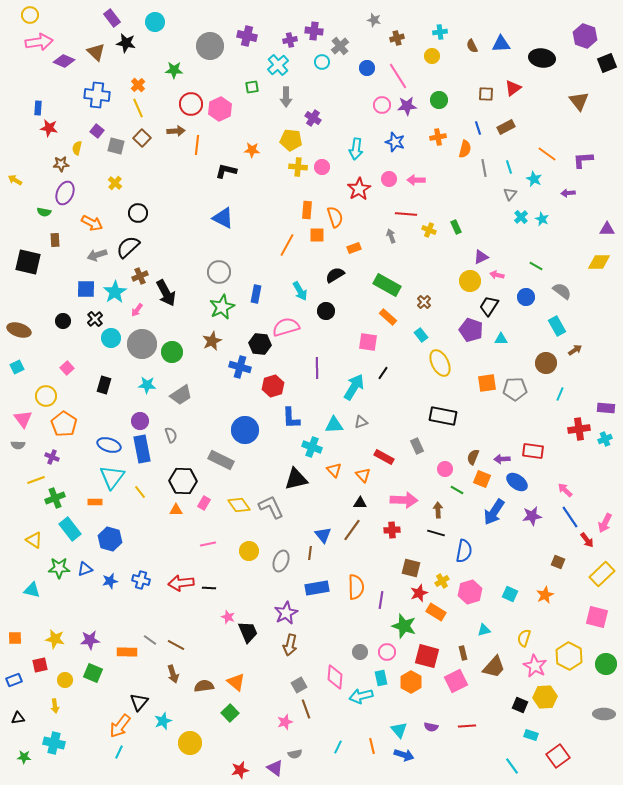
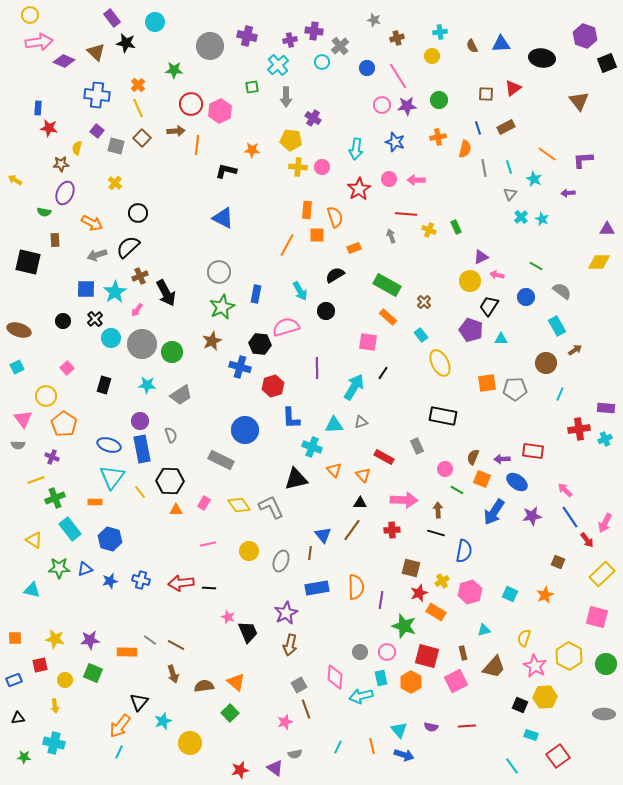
pink hexagon at (220, 109): moved 2 px down
black hexagon at (183, 481): moved 13 px left
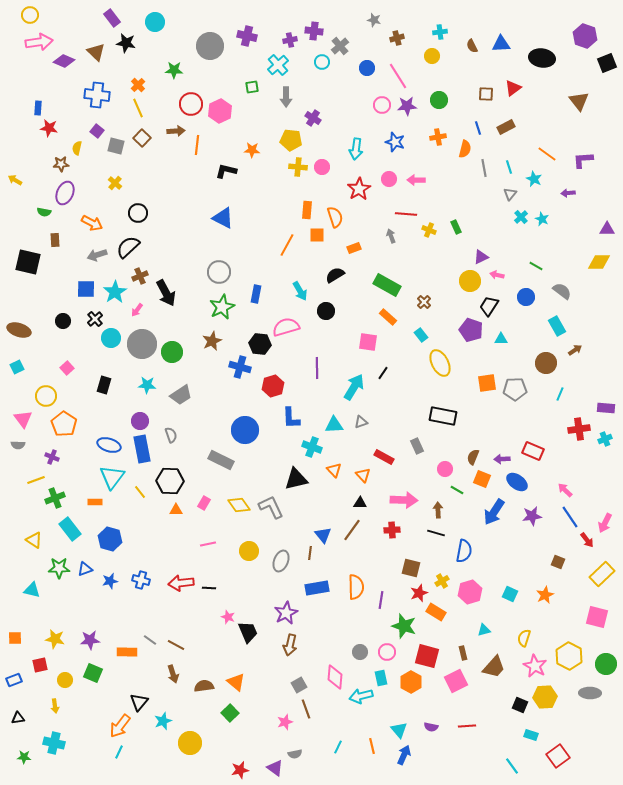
red rectangle at (533, 451): rotated 15 degrees clockwise
gray ellipse at (604, 714): moved 14 px left, 21 px up
blue arrow at (404, 755): rotated 84 degrees counterclockwise
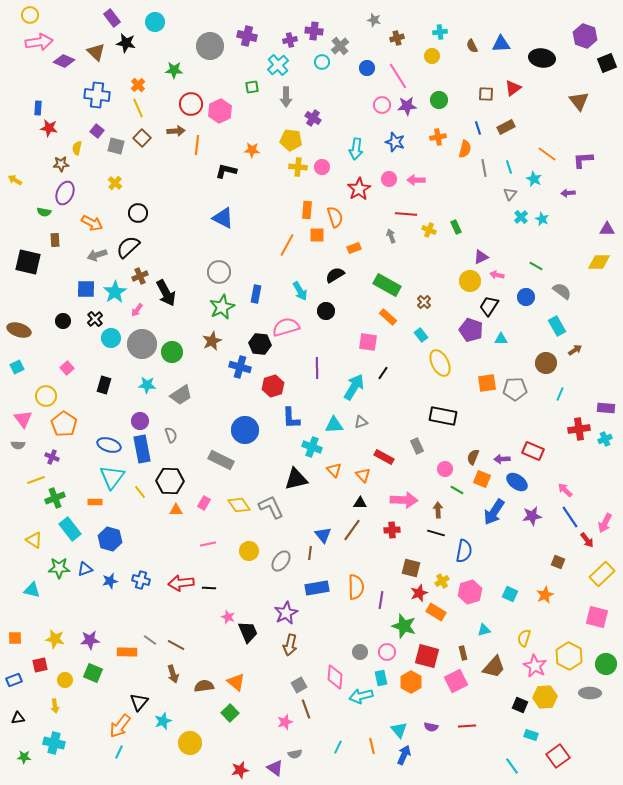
gray ellipse at (281, 561): rotated 15 degrees clockwise
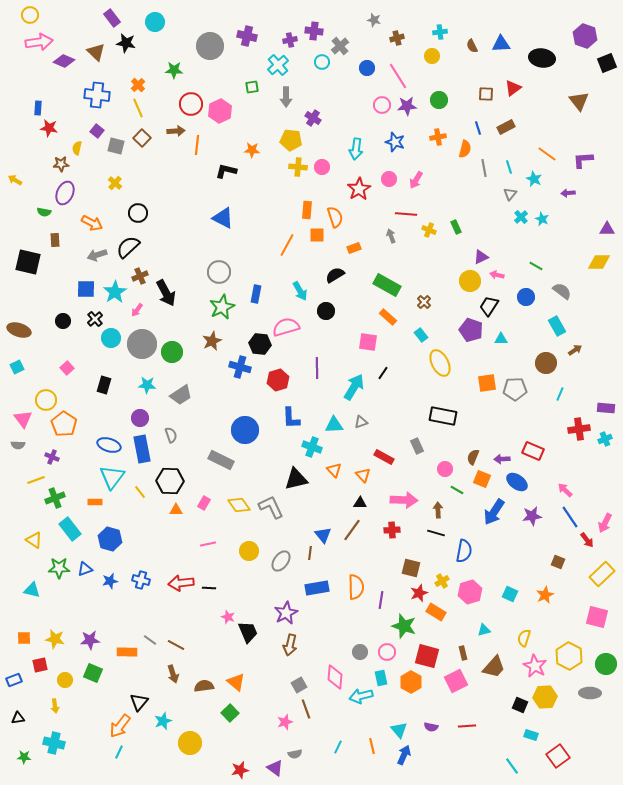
pink arrow at (416, 180): rotated 60 degrees counterclockwise
red hexagon at (273, 386): moved 5 px right, 6 px up
yellow circle at (46, 396): moved 4 px down
purple circle at (140, 421): moved 3 px up
orange square at (15, 638): moved 9 px right
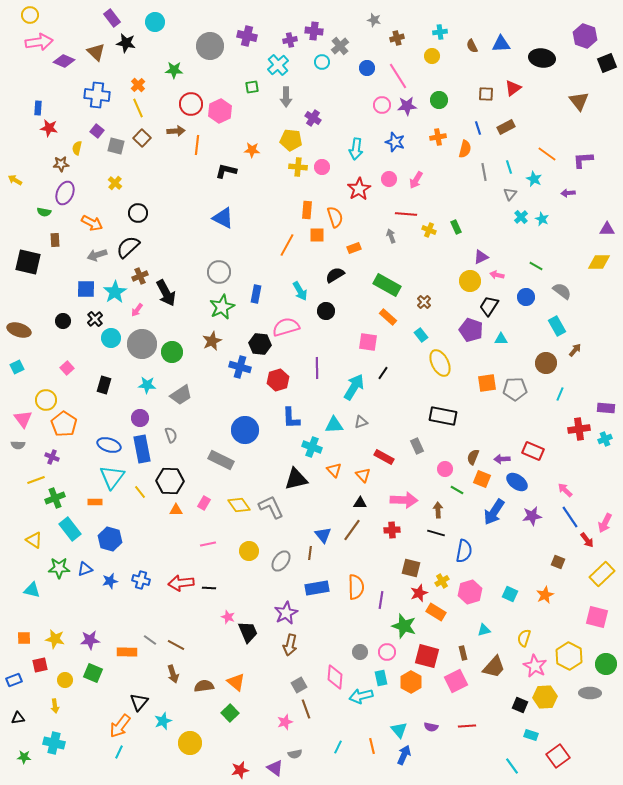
gray line at (484, 168): moved 4 px down
brown arrow at (575, 350): rotated 16 degrees counterclockwise
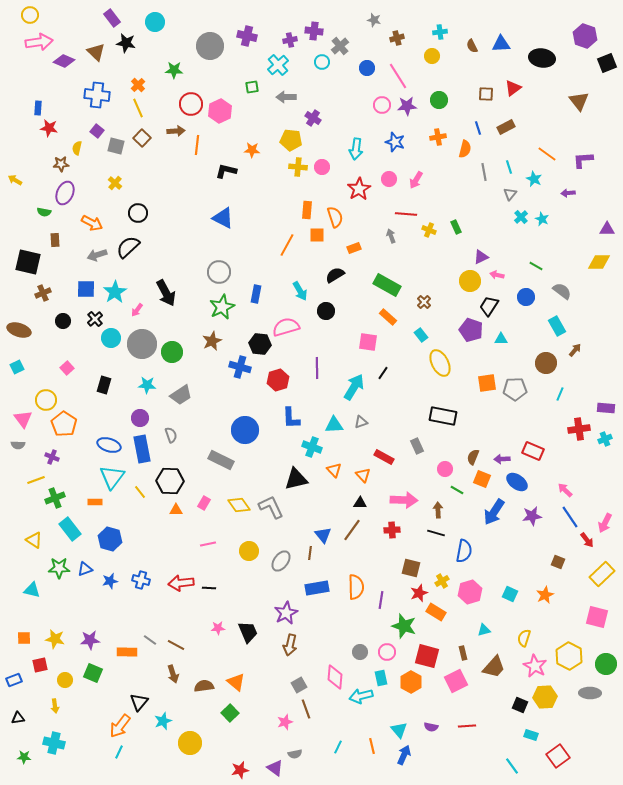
gray arrow at (286, 97): rotated 90 degrees clockwise
brown cross at (140, 276): moved 97 px left, 17 px down
pink star at (228, 617): moved 10 px left, 11 px down; rotated 24 degrees counterclockwise
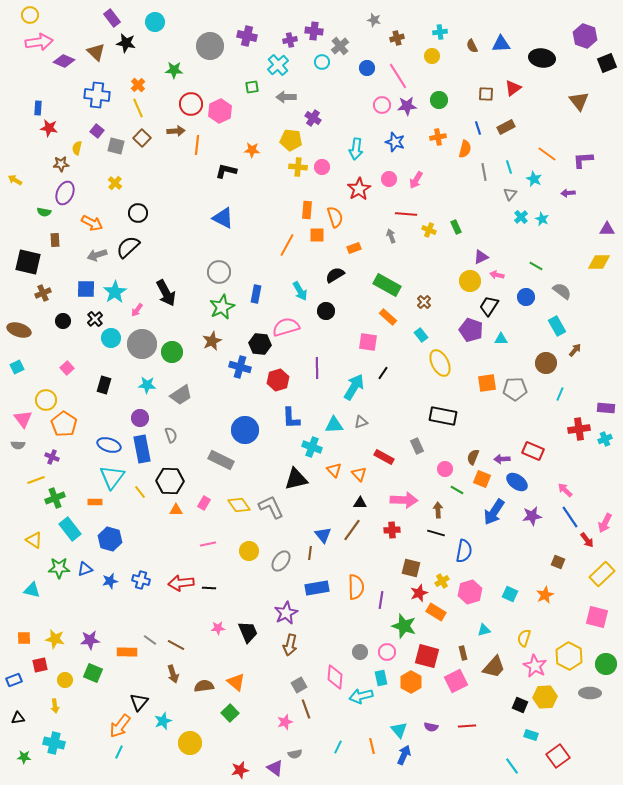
orange triangle at (363, 475): moved 4 px left, 1 px up
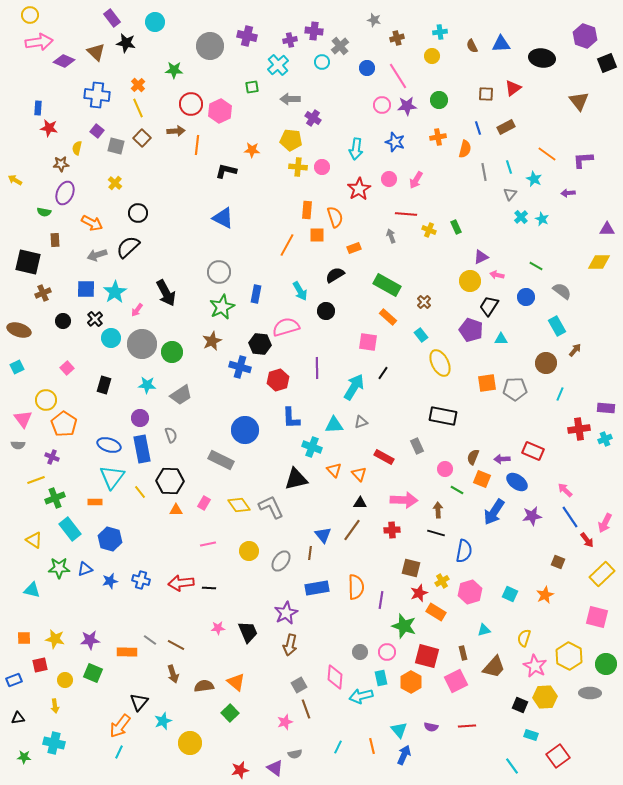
gray arrow at (286, 97): moved 4 px right, 2 px down
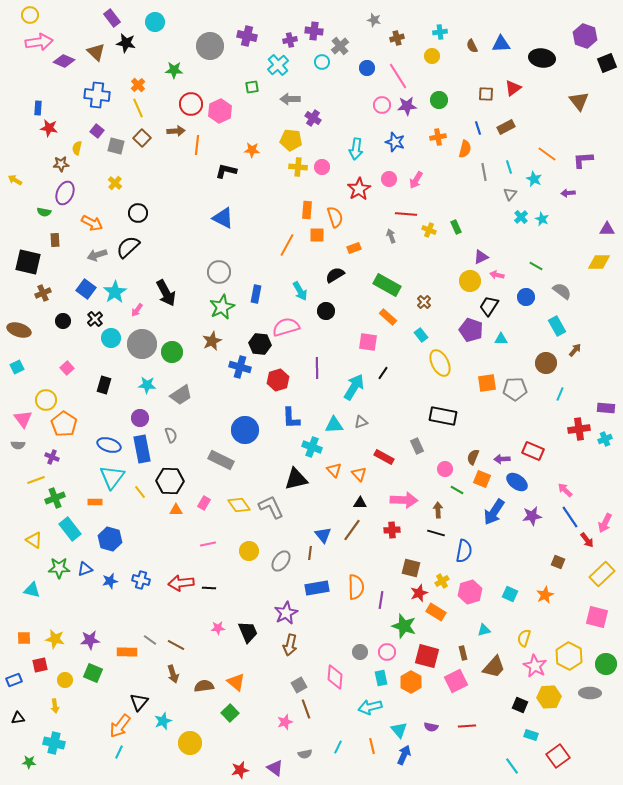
blue square at (86, 289): rotated 36 degrees clockwise
cyan arrow at (361, 696): moved 9 px right, 11 px down
yellow hexagon at (545, 697): moved 4 px right
gray semicircle at (295, 754): moved 10 px right
green star at (24, 757): moved 5 px right, 5 px down
